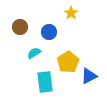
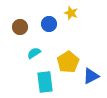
yellow star: rotated 16 degrees counterclockwise
blue circle: moved 8 px up
blue triangle: moved 2 px right
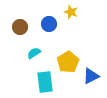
yellow star: moved 1 px up
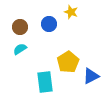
cyan semicircle: moved 14 px left, 4 px up
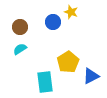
blue circle: moved 4 px right, 2 px up
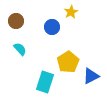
yellow star: rotated 24 degrees clockwise
blue circle: moved 1 px left, 5 px down
brown circle: moved 4 px left, 6 px up
cyan semicircle: rotated 80 degrees clockwise
cyan rectangle: rotated 25 degrees clockwise
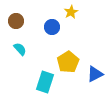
blue triangle: moved 4 px right, 2 px up
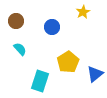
yellow star: moved 12 px right
blue triangle: rotated 12 degrees counterclockwise
cyan rectangle: moved 5 px left, 1 px up
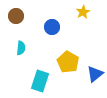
brown circle: moved 5 px up
cyan semicircle: moved 1 px right, 1 px up; rotated 48 degrees clockwise
yellow pentagon: rotated 10 degrees counterclockwise
